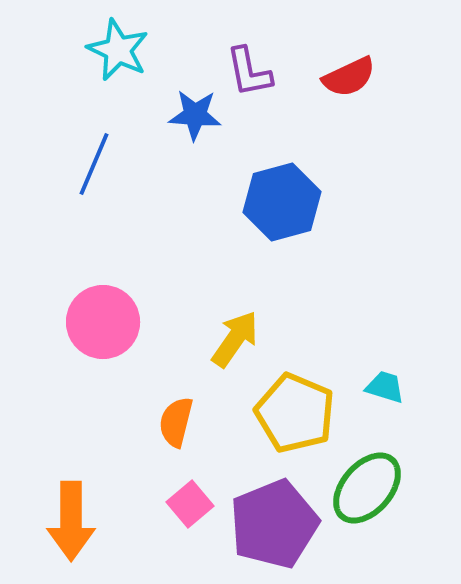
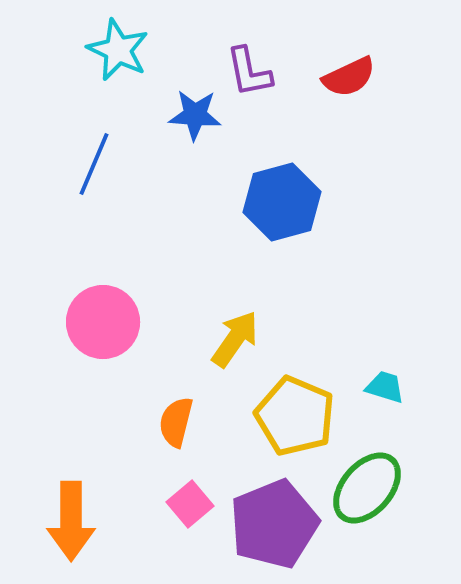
yellow pentagon: moved 3 px down
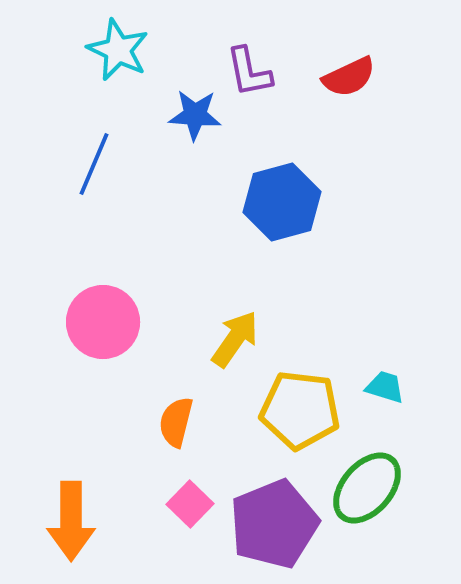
yellow pentagon: moved 5 px right, 6 px up; rotated 16 degrees counterclockwise
pink square: rotated 6 degrees counterclockwise
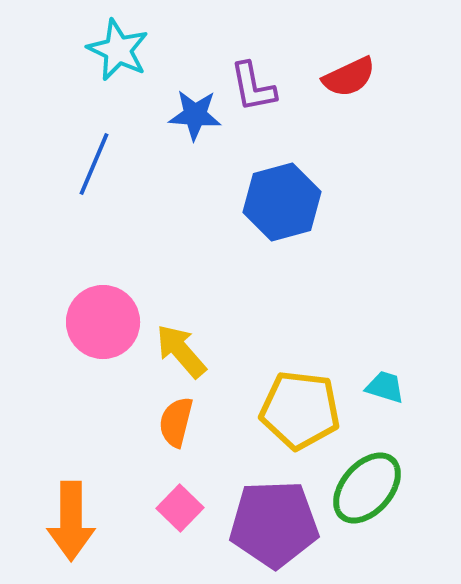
purple L-shape: moved 4 px right, 15 px down
yellow arrow: moved 54 px left, 12 px down; rotated 76 degrees counterclockwise
pink square: moved 10 px left, 4 px down
purple pentagon: rotated 20 degrees clockwise
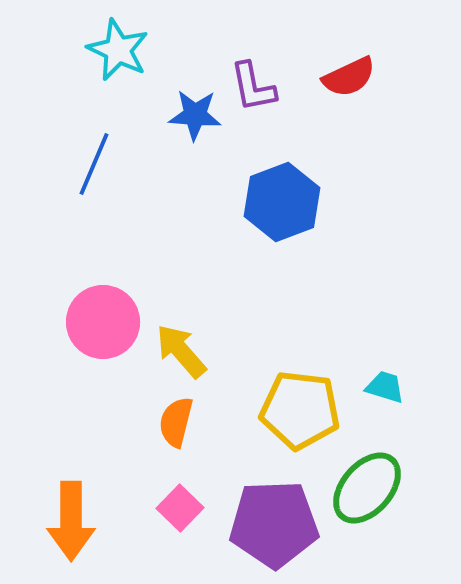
blue hexagon: rotated 6 degrees counterclockwise
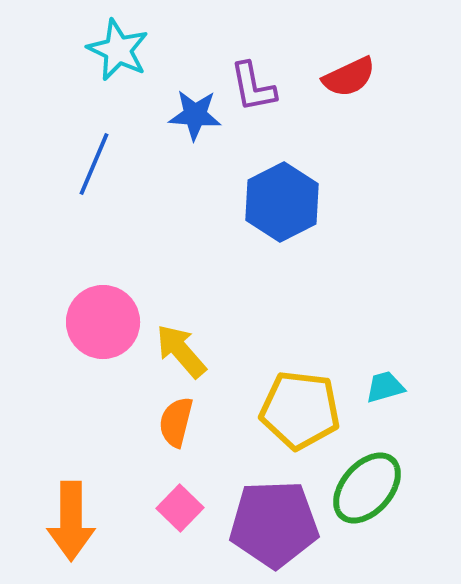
blue hexagon: rotated 6 degrees counterclockwise
cyan trapezoid: rotated 33 degrees counterclockwise
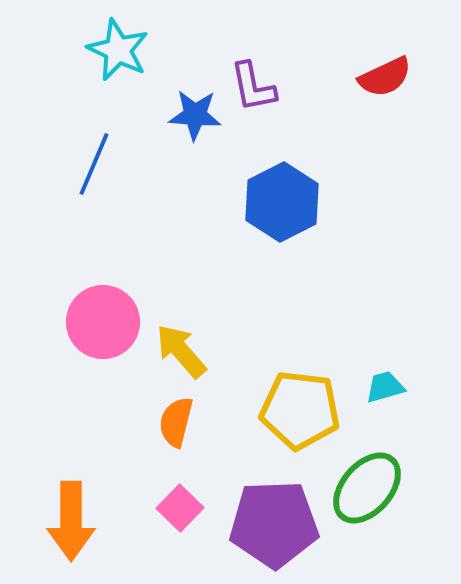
red semicircle: moved 36 px right
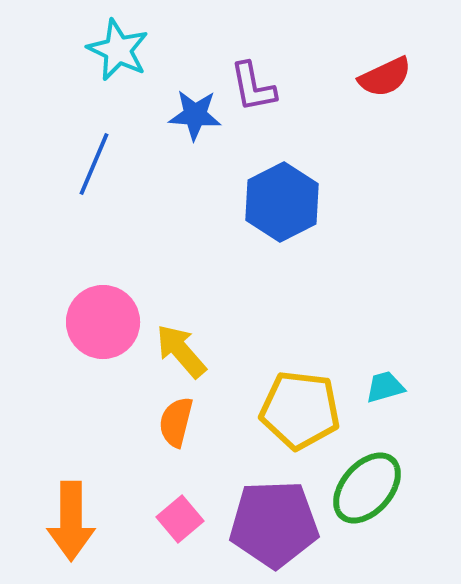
pink square: moved 11 px down; rotated 6 degrees clockwise
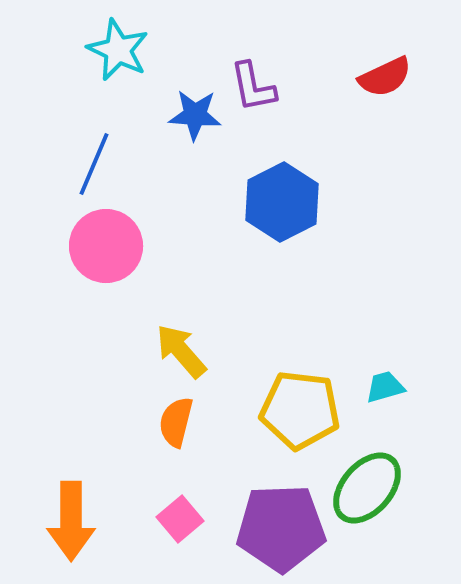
pink circle: moved 3 px right, 76 px up
purple pentagon: moved 7 px right, 4 px down
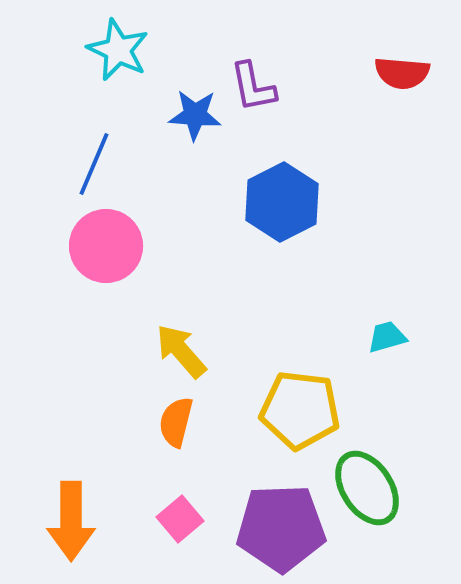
red semicircle: moved 17 px right, 4 px up; rotated 30 degrees clockwise
cyan trapezoid: moved 2 px right, 50 px up
green ellipse: rotated 74 degrees counterclockwise
